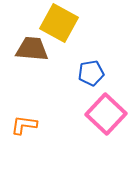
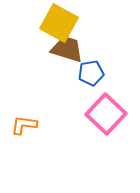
brown trapezoid: moved 35 px right; rotated 12 degrees clockwise
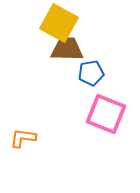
brown trapezoid: rotated 16 degrees counterclockwise
pink square: rotated 21 degrees counterclockwise
orange L-shape: moved 1 px left, 13 px down
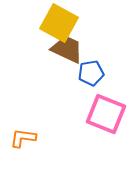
brown trapezoid: rotated 24 degrees clockwise
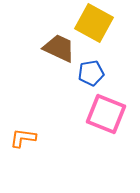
yellow square: moved 35 px right
brown trapezoid: moved 8 px left, 1 px up
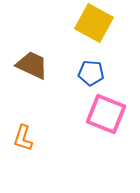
brown trapezoid: moved 27 px left, 17 px down
blue pentagon: rotated 15 degrees clockwise
orange L-shape: rotated 80 degrees counterclockwise
